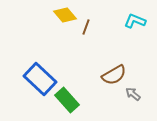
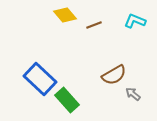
brown line: moved 8 px right, 2 px up; rotated 49 degrees clockwise
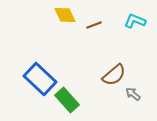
yellow diamond: rotated 15 degrees clockwise
brown semicircle: rotated 10 degrees counterclockwise
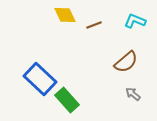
brown semicircle: moved 12 px right, 13 px up
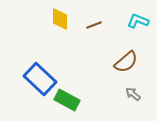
yellow diamond: moved 5 px left, 4 px down; rotated 25 degrees clockwise
cyan L-shape: moved 3 px right
green rectangle: rotated 20 degrees counterclockwise
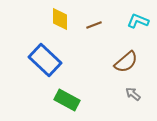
blue rectangle: moved 5 px right, 19 px up
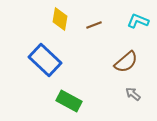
yellow diamond: rotated 10 degrees clockwise
green rectangle: moved 2 px right, 1 px down
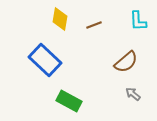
cyan L-shape: rotated 115 degrees counterclockwise
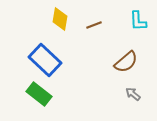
green rectangle: moved 30 px left, 7 px up; rotated 10 degrees clockwise
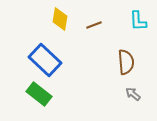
brown semicircle: rotated 55 degrees counterclockwise
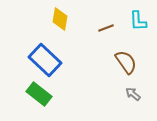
brown line: moved 12 px right, 3 px down
brown semicircle: rotated 30 degrees counterclockwise
